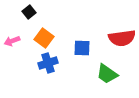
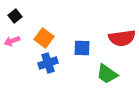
black square: moved 14 px left, 4 px down
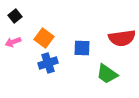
pink arrow: moved 1 px right, 1 px down
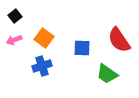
red semicircle: moved 3 px left, 2 px down; rotated 64 degrees clockwise
pink arrow: moved 1 px right, 2 px up
blue cross: moved 6 px left, 3 px down
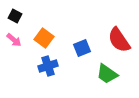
black square: rotated 24 degrees counterclockwise
pink arrow: rotated 119 degrees counterclockwise
blue square: rotated 24 degrees counterclockwise
blue cross: moved 6 px right
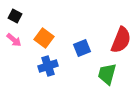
red semicircle: moved 2 px right; rotated 124 degrees counterclockwise
green trapezoid: rotated 70 degrees clockwise
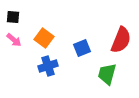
black square: moved 2 px left, 1 px down; rotated 24 degrees counterclockwise
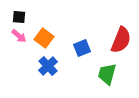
black square: moved 6 px right
pink arrow: moved 5 px right, 4 px up
blue cross: rotated 24 degrees counterclockwise
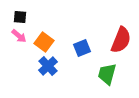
black square: moved 1 px right
orange square: moved 4 px down
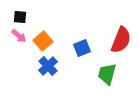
orange square: moved 1 px left, 1 px up; rotated 12 degrees clockwise
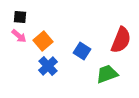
blue square: moved 3 px down; rotated 36 degrees counterclockwise
green trapezoid: rotated 55 degrees clockwise
